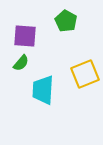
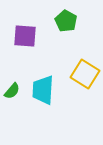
green semicircle: moved 9 px left, 28 px down
yellow square: rotated 36 degrees counterclockwise
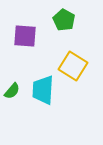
green pentagon: moved 2 px left, 1 px up
yellow square: moved 12 px left, 8 px up
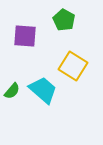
cyan trapezoid: rotated 128 degrees clockwise
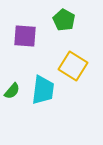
cyan trapezoid: rotated 56 degrees clockwise
